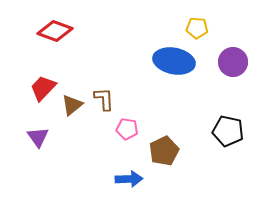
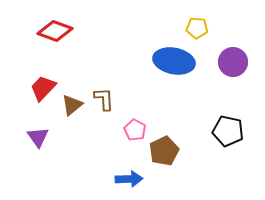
pink pentagon: moved 8 px right, 1 px down; rotated 20 degrees clockwise
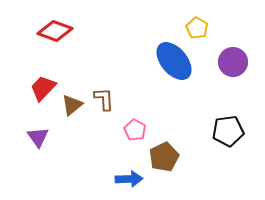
yellow pentagon: rotated 25 degrees clockwise
blue ellipse: rotated 39 degrees clockwise
black pentagon: rotated 20 degrees counterclockwise
brown pentagon: moved 6 px down
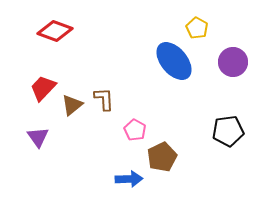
brown pentagon: moved 2 px left
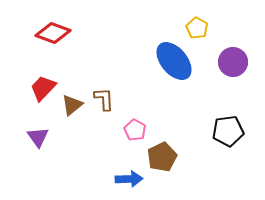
red diamond: moved 2 px left, 2 px down
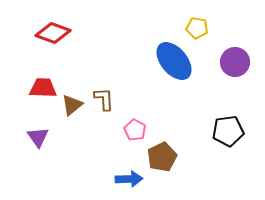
yellow pentagon: rotated 20 degrees counterclockwise
purple circle: moved 2 px right
red trapezoid: rotated 48 degrees clockwise
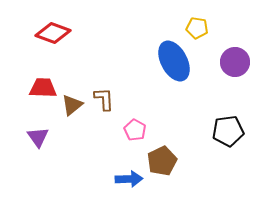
blue ellipse: rotated 12 degrees clockwise
brown pentagon: moved 4 px down
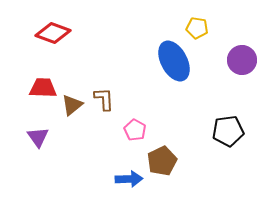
purple circle: moved 7 px right, 2 px up
